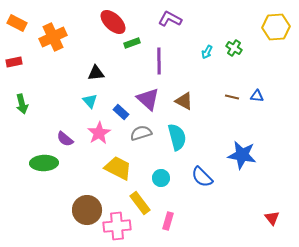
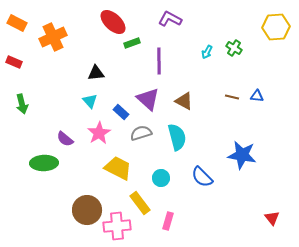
red rectangle: rotated 35 degrees clockwise
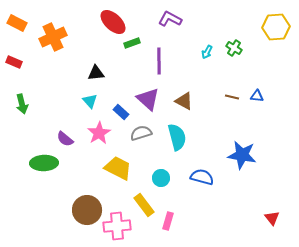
blue semicircle: rotated 150 degrees clockwise
yellow rectangle: moved 4 px right, 2 px down
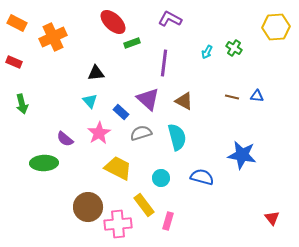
purple line: moved 5 px right, 2 px down; rotated 8 degrees clockwise
brown circle: moved 1 px right, 3 px up
pink cross: moved 1 px right, 2 px up
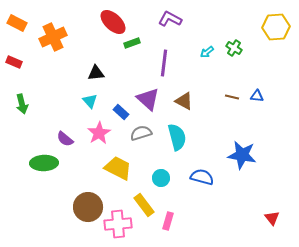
cyan arrow: rotated 24 degrees clockwise
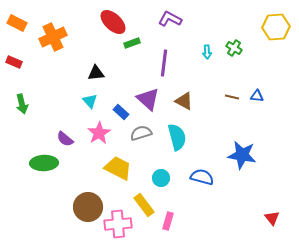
cyan arrow: rotated 56 degrees counterclockwise
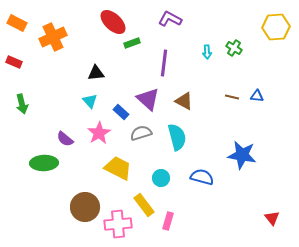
brown circle: moved 3 px left
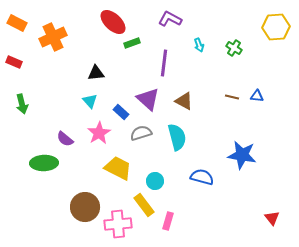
cyan arrow: moved 8 px left, 7 px up; rotated 16 degrees counterclockwise
cyan circle: moved 6 px left, 3 px down
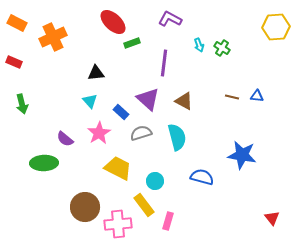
green cross: moved 12 px left
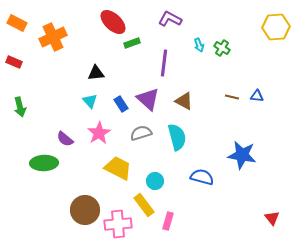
green arrow: moved 2 px left, 3 px down
blue rectangle: moved 8 px up; rotated 14 degrees clockwise
brown circle: moved 3 px down
